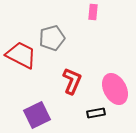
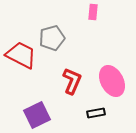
pink ellipse: moved 3 px left, 8 px up
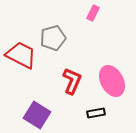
pink rectangle: moved 1 px down; rotated 21 degrees clockwise
gray pentagon: moved 1 px right
purple square: rotated 32 degrees counterclockwise
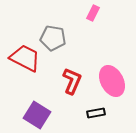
gray pentagon: rotated 25 degrees clockwise
red trapezoid: moved 4 px right, 3 px down
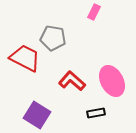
pink rectangle: moved 1 px right, 1 px up
red L-shape: rotated 72 degrees counterclockwise
